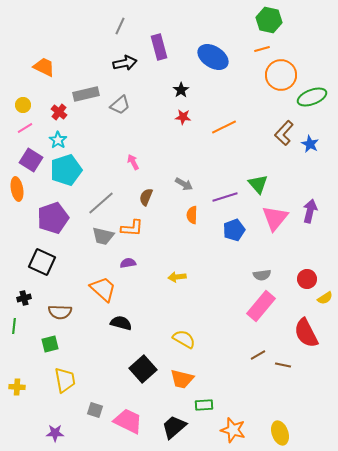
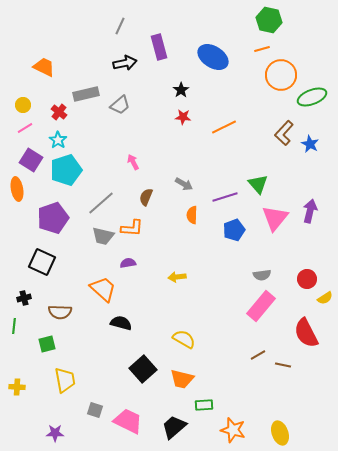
green square at (50, 344): moved 3 px left
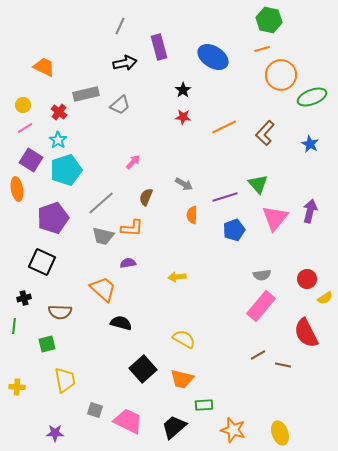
black star at (181, 90): moved 2 px right
brown L-shape at (284, 133): moved 19 px left
pink arrow at (133, 162): rotated 70 degrees clockwise
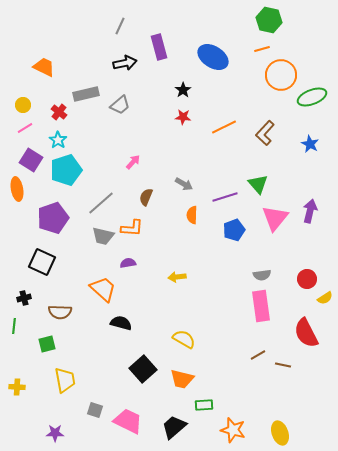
pink rectangle at (261, 306): rotated 48 degrees counterclockwise
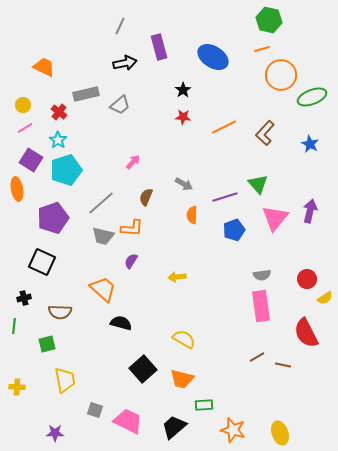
purple semicircle at (128, 263): moved 3 px right, 2 px up; rotated 49 degrees counterclockwise
brown line at (258, 355): moved 1 px left, 2 px down
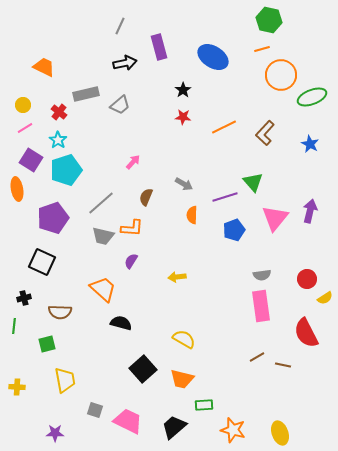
green triangle at (258, 184): moved 5 px left, 2 px up
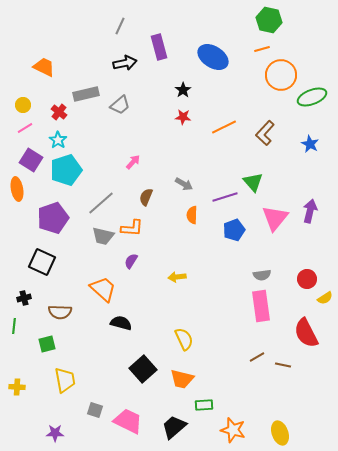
yellow semicircle at (184, 339): rotated 35 degrees clockwise
